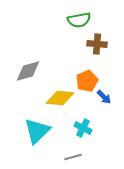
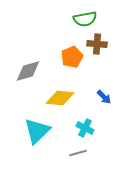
green semicircle: moved 6 px right, 1 px up
orange pentagon: moved 15 px left, 24 px up
cyan cross: moved 2 px right
gray line: moved 5 px right, 4 px up
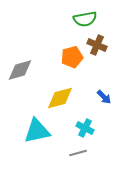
brown cross: moved 1 px down; rotated 18 degrees clockwise
orange pentagon: rotated 10 degrees clockwise
gray diamond: moved 8 px left, 1 px up
yellow diamond: rotated 20 degrees counterclockwise
cyan triangle: rotated 32 degrees clockwise
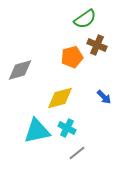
green semicircle: rotated 25 degrees counterclockwise
cyan cross: moved 18 px left
gray line: moved 1 px left; rotated 24 degrees counterclockwise
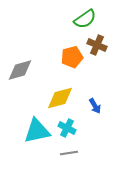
blue arrow: moved 9 px left, 9 px down; rotated 14 degrees clockwise
gray line: moved 8 px left; rotated 30 degrees clockwise
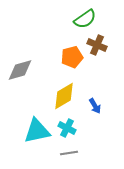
yellow diamond: moved 4 px right, 2 px up; rotated 16 degrees counterclockwise
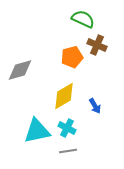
green semicircle: moved 2 px left; rotated 120 degrees counterclockwise
gray line: moved 1 px left, 2 px up
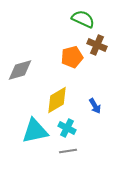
yellow diamond: moved 7 px left, 4 px down
cyan triangle: moved 2 px left
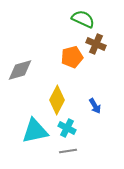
brown cross: moved 1 px left, 1 px up
yellow diamond: rotated 32 degrees counterclockwise
